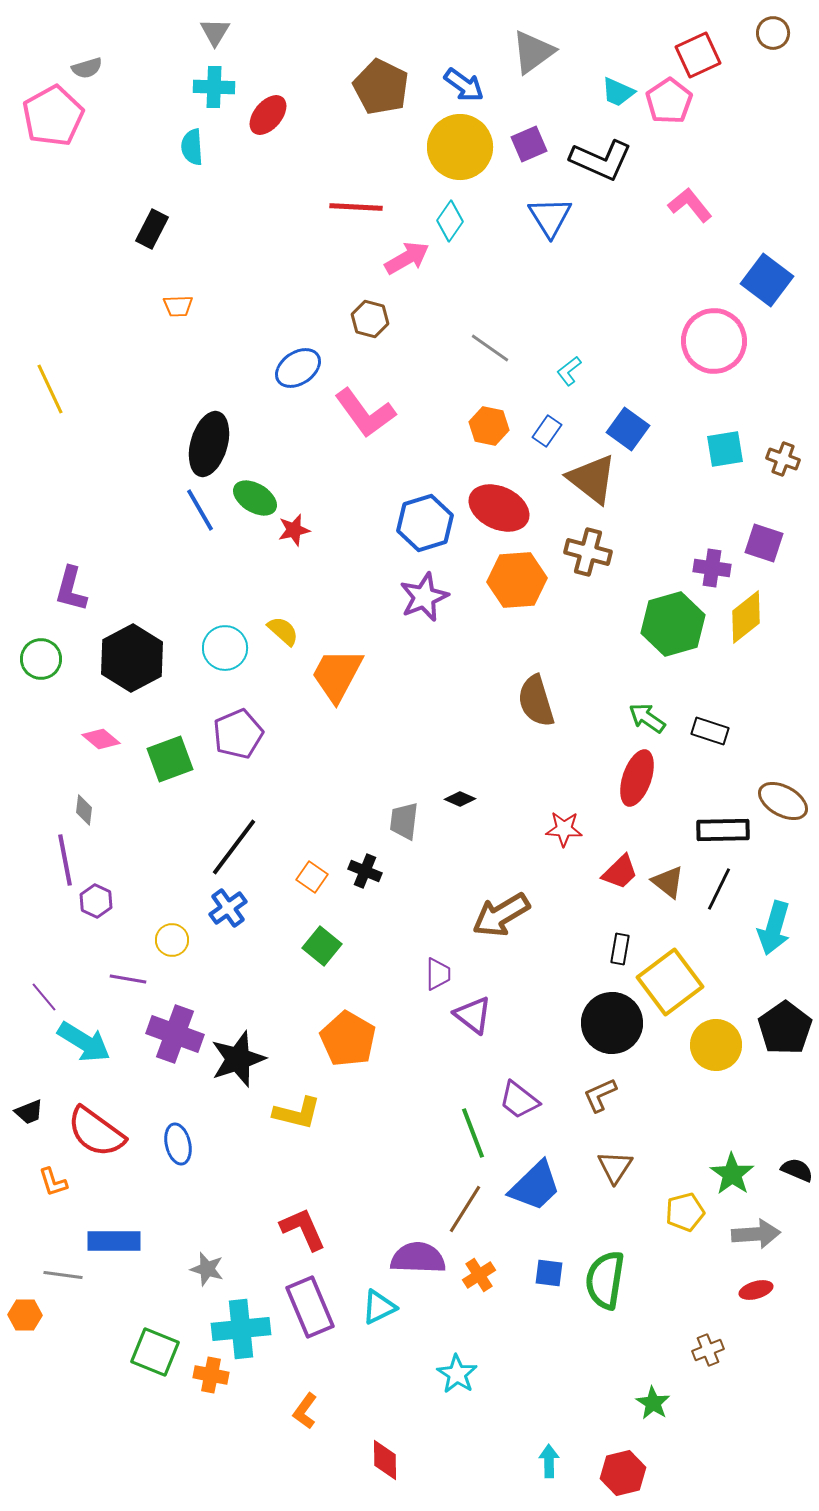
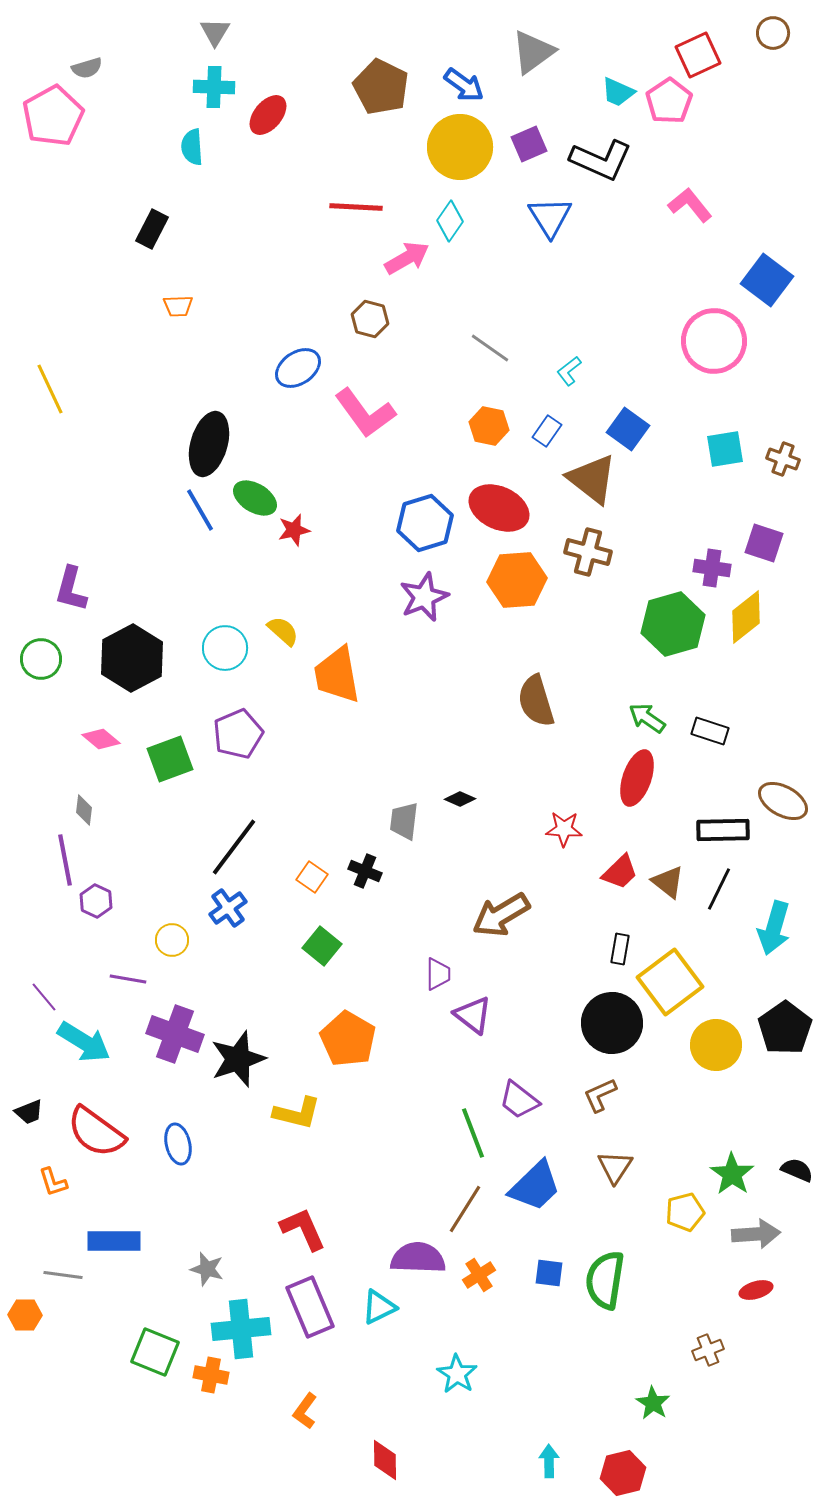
orange trapezoid at (337, 675): rotated 38 degrees counterclockwise
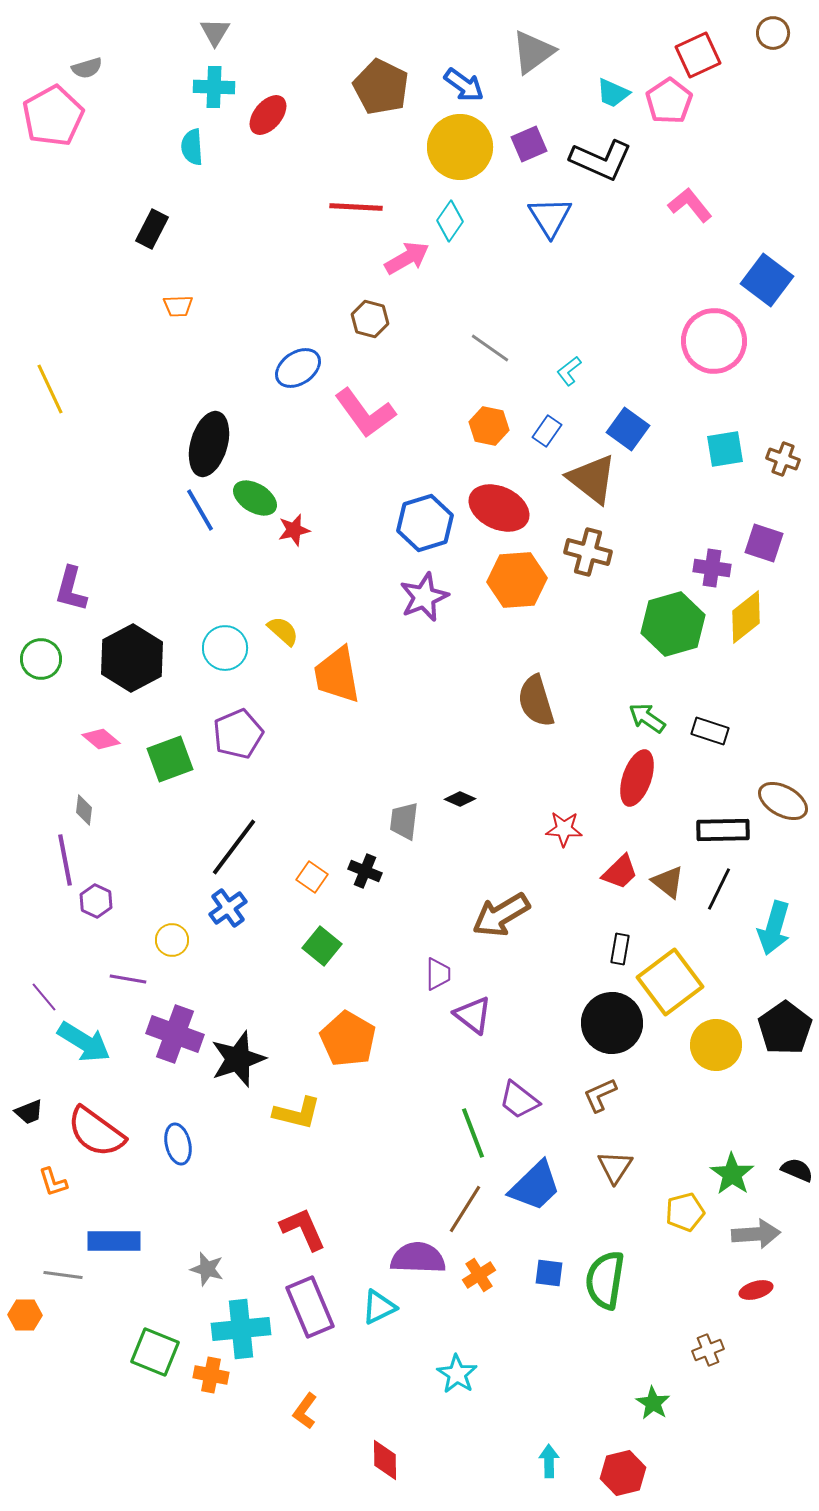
cyan trapezoid at (618, 92): moved 5 px left, 1 px down
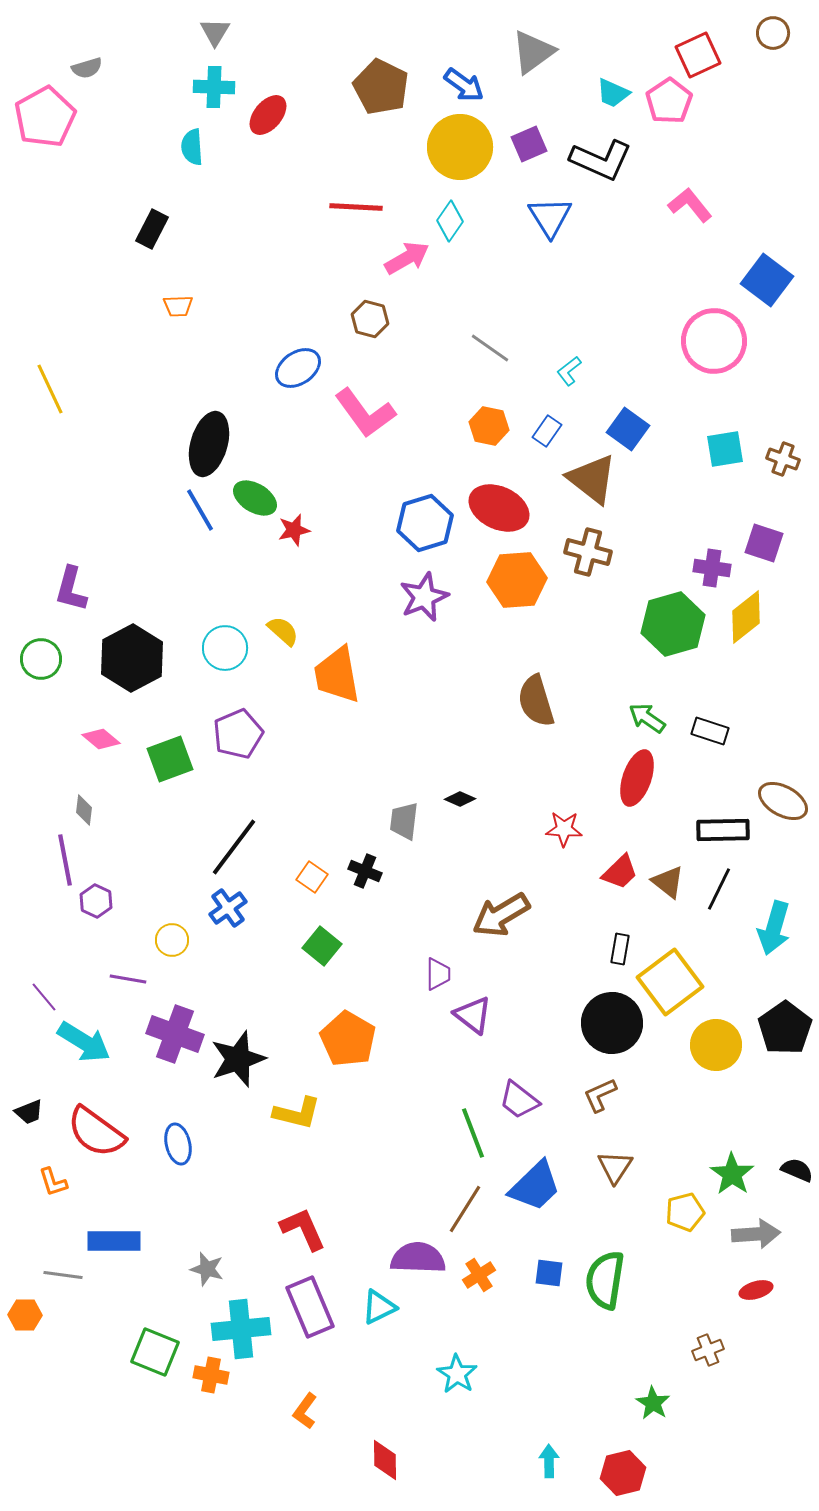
pink pentagon at (53, 116): moved 8 px left, 1 px down
